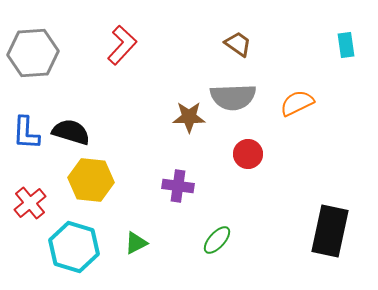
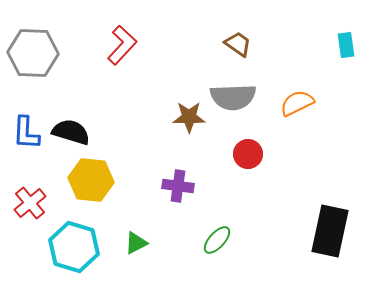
gray hexagon: rotated 6 degrees clockwise
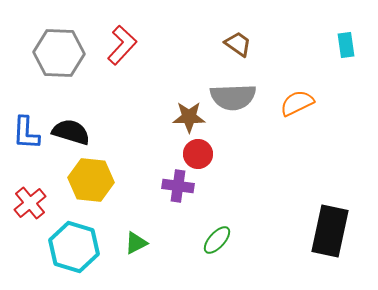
gray hexagon: moved 26 px right
red circle: moved 50 px left
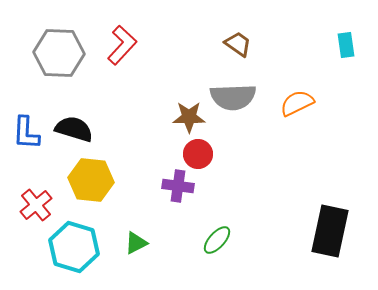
black semicircle: moved 3 px right, 3 px up
red cross: moved 6 px right, 2 px down
